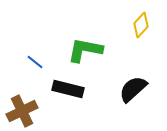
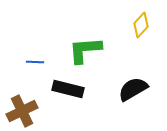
green L-shape: rotated 15 degrees counterclockwise
blue line: rotated 36 degrees counterclockwise
black semicircle: rotated 12 degrees clockwise
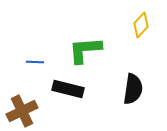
black semicircle: rotated 128 degrees clockwise
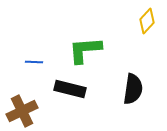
yellow diamond: moved 6 px right, 4 px up
blue line: moved 1 px left
black rectangle: moved 2 px right
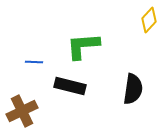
yellow diamond: moved 2 px right, 1 px up
green L-shape: moved 2 px left, 4 px up
black rectangle: moved 3 px up
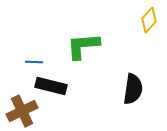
black rectangle: moved 19 px left
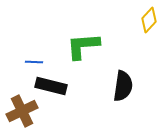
black semicircle: moved 10 px left, 3 px up
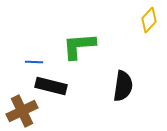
green L-shape: moved 4 px left
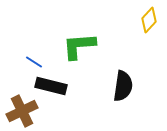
blue line: rotated 30 degrees clockwise
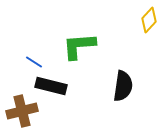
brown cross: rotated 12 degrees clockwise
